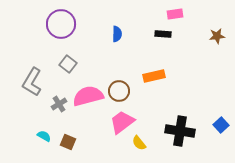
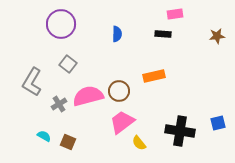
blue square: moved 3 px left, 2 px up; rotated 28 degrees clockwise
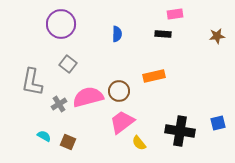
gray L-shape: rotated 20 degrees counterclockwise
pink semicircle: moved 1 px down
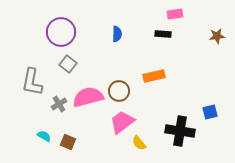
purple circle: moved 8 px down
blue square: moved 8 px left, 11 px up
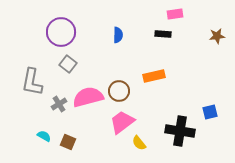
blue semicircle: moved 1 px right, 1 px down
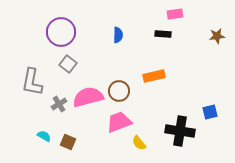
pink trapezoid: moved 3 px left; rotated 16 degrees clockwise
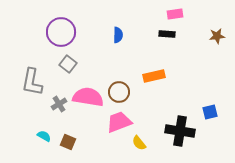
black rectangle: moved 4 px right
brown circle: moved 1 px down
pink semicircle: rotated 24 degrees clockwise
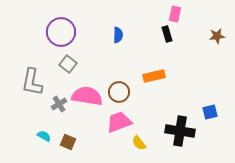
pink rectangle: rotated 70 degrees counterclockwise
black rectangle: rotated 70 degrees clockwise
pink semicircle: moved 1 px left, 1 px up
